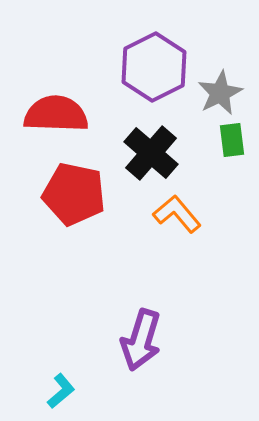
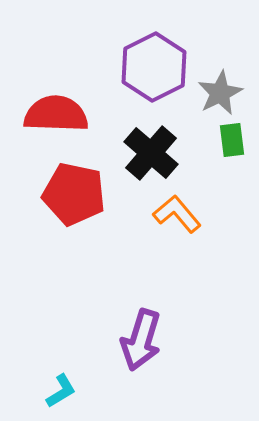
cyan L-shape: rotated 9 degrees clockwise
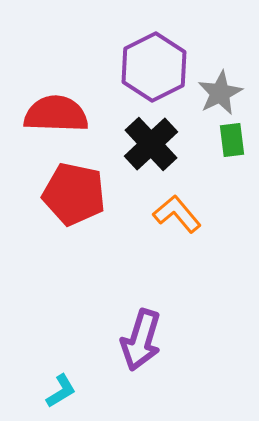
black cross: moved 9 px up; rotated 6 degrees clockwise
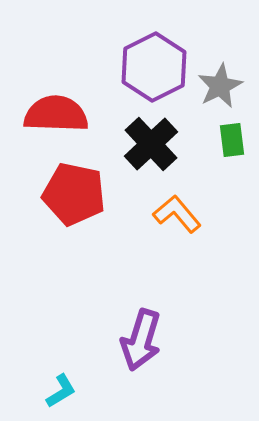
gray star: moved 7 px up
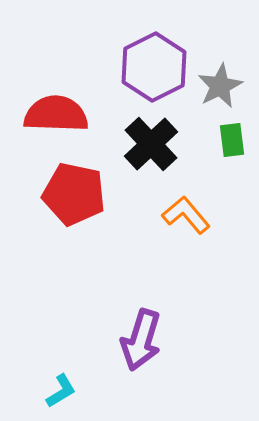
orange L-shape: moved 9 px right, 1 px down
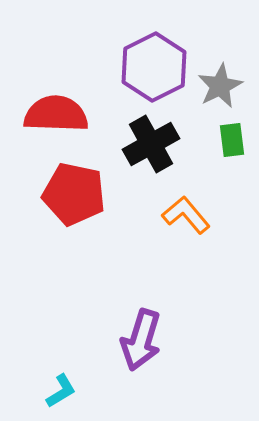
black cross: rotated 14 degrees clockwise
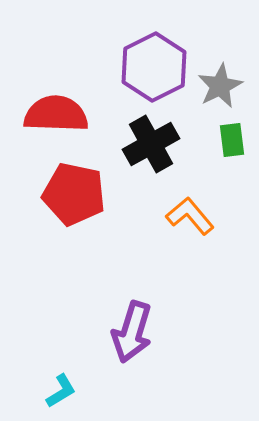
orange L-shape: moved 4 px right, 1 px down
purple arrow: moved 9 px left, 8 px up
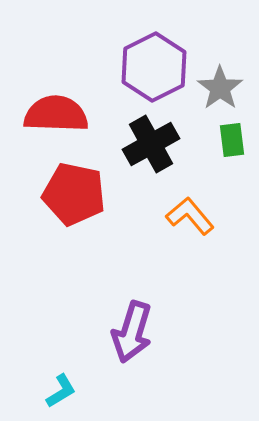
gray star: moved 2 px down; rotated 9 degrees counterclockwise
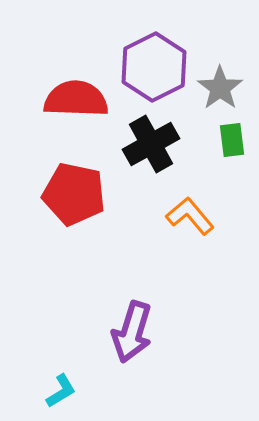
red semicircle: moved 20 px right, 15 px up
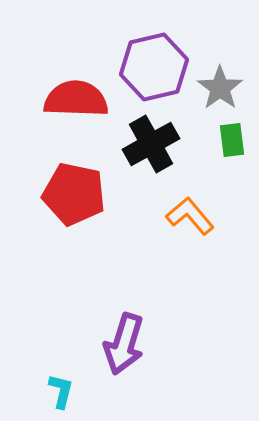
purple hexagon: rotated 14 degrees clockwise
purple arrow: moved 8 px left, 12 px down
cyan L-shape: rotated 45 degrees counterclockwise
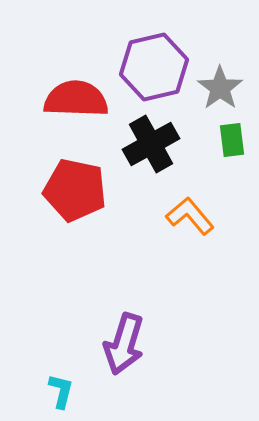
red pentagon: moved 1 px right, 4 px up
